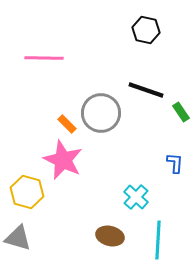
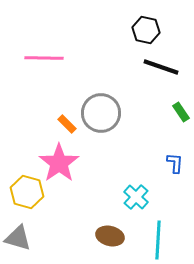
black line: moved 15 px right, 23 px up
pink star: moved 4 px left, 3 px down; rotated 12 degrees clockwise
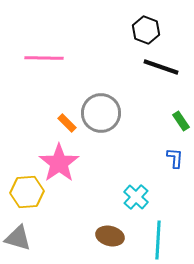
black hexagon: rotated 8 degrees clockwise
green rectangle: moved 9 px down
orange rectangle: moved 1 px up
blue L-shape: moved 5 px up
yellow hexagon: rotated 20 degrees counterclockwise
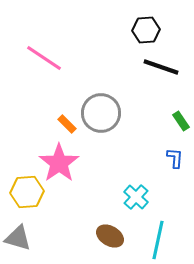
black hexagon: rotated 24 degrees counterclockwise
pink line: rotated 33 degrees clockwise
orange rectangle: moved 1 px down
brown ellipse: rotated 16 degrees clockwise
cyan line: rotated 9 degrees clockwise
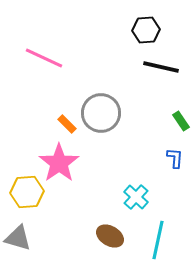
pink line: rotated 9 degrees counterclockwise
black line: rotated 6 degrees counterclockwise
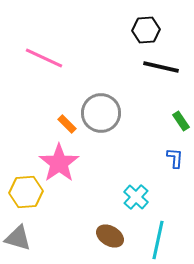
yellow hexagon: moved 1 px left
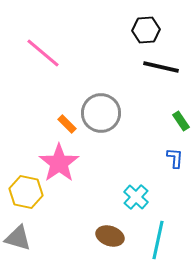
pink line: moved 1 px left, 5 px up; rotated 15 degrees clockwise
yellow hexagon: rotated 16 degrees clockwise
brown ellipse: rotated 12 degrees counterclockwise
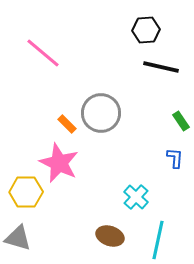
pink star: rotated 12 degrees counterclockwise
yellow hexagon: rotated 12 degrees counterclockwise
